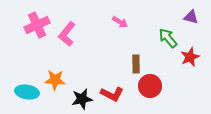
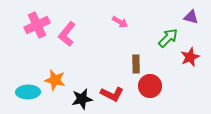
green arrow: rotated 85 degrees clockwise
orange star: rotated 10 degrees clockwise
cyan ellipse: moved 1 px right; rotated 10 degrees counterclockwise
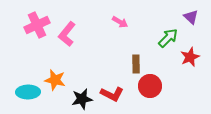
purple triangle: rotated 28 degrees clockwise
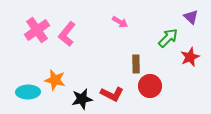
pink cross: moved 5 px down; rotated 10 degrees counterclockwise
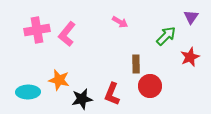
purple triangle: rotated 21 degrees clockwise
pink cross: rotated 25 degrees clockwise
green arrow: moved 2 px left, 2 px up
orange star: moved 4 px right
red L-shape: rotated 85 degrees clockwise
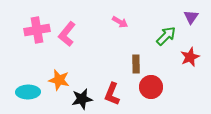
red circle: moved 1 px right, 1 px down
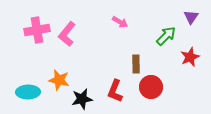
red L-shape: moved 3 px right, 3 px up
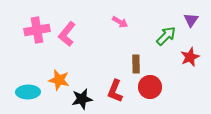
purple triangle: moved 3 px down
red circle: moved 1 px left
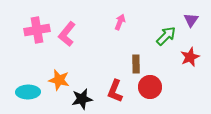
pink arrow: rotated 98 degrees counterclockwise
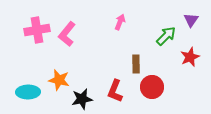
red circle: moved 2 px right
